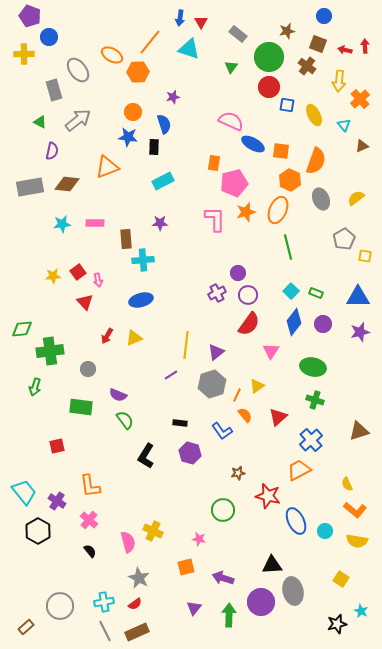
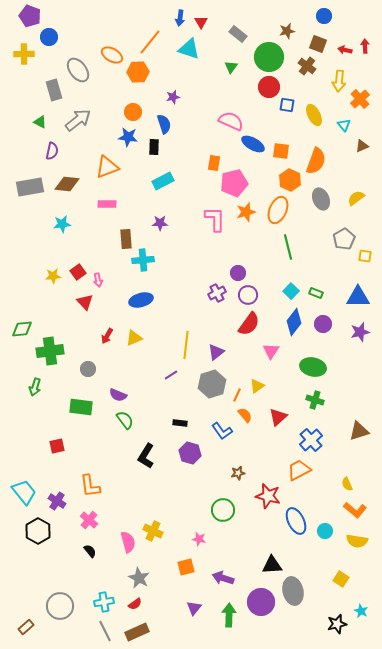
pink rectangle at (95, 223): moved 12 px right, 19 px up
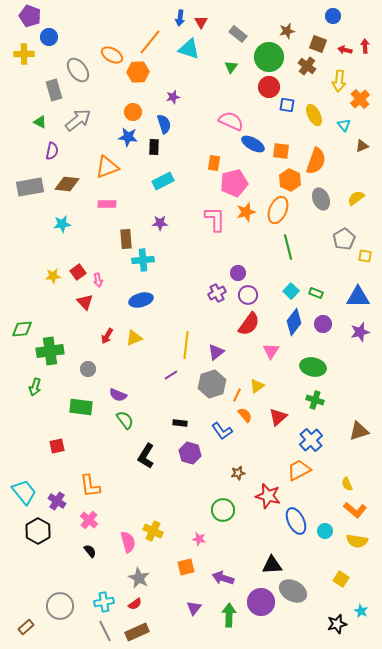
blue circle at (324, 16): moved 9 px right
gray ellipse at (293, 591): rotated 48 degrees counterclockwise
